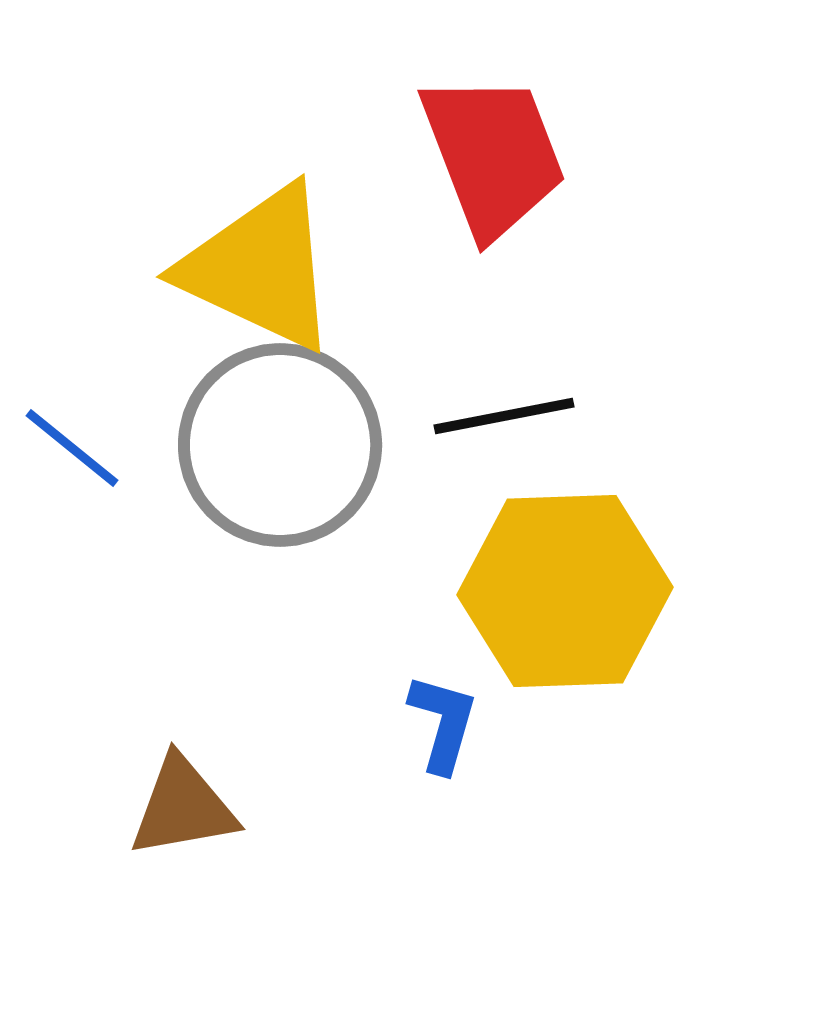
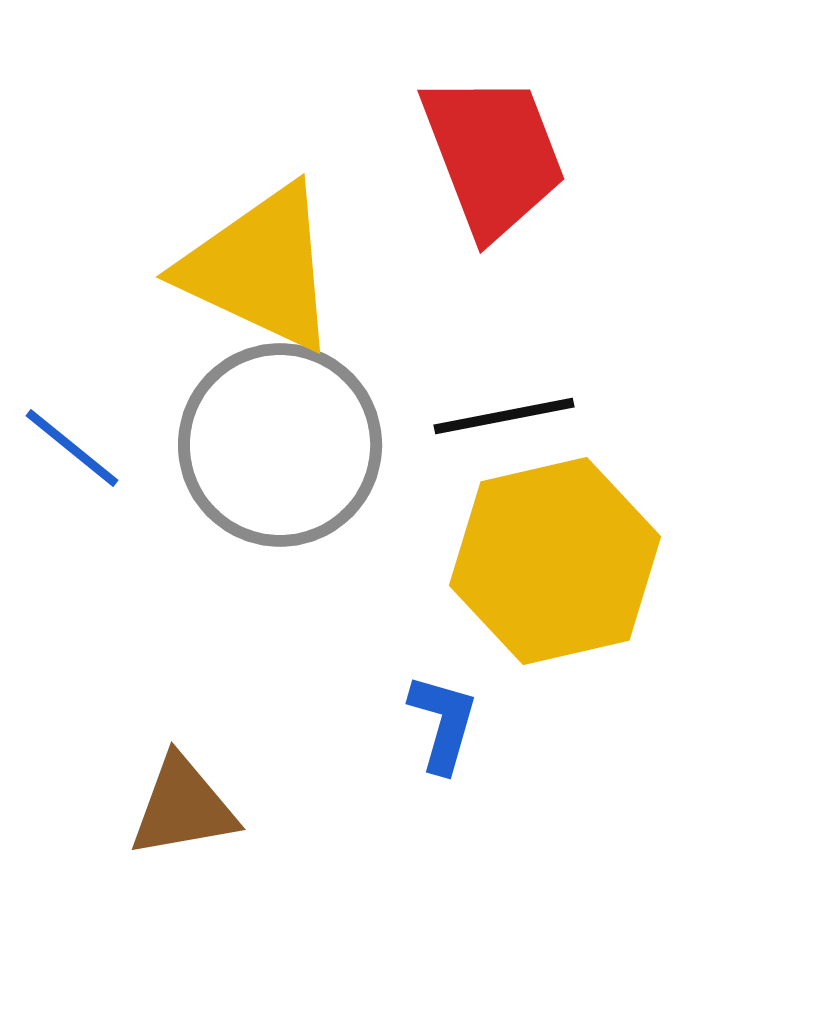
yellow hexagon: moved 10 px left, 30 px up; rotated 11 degrees counterclockwise
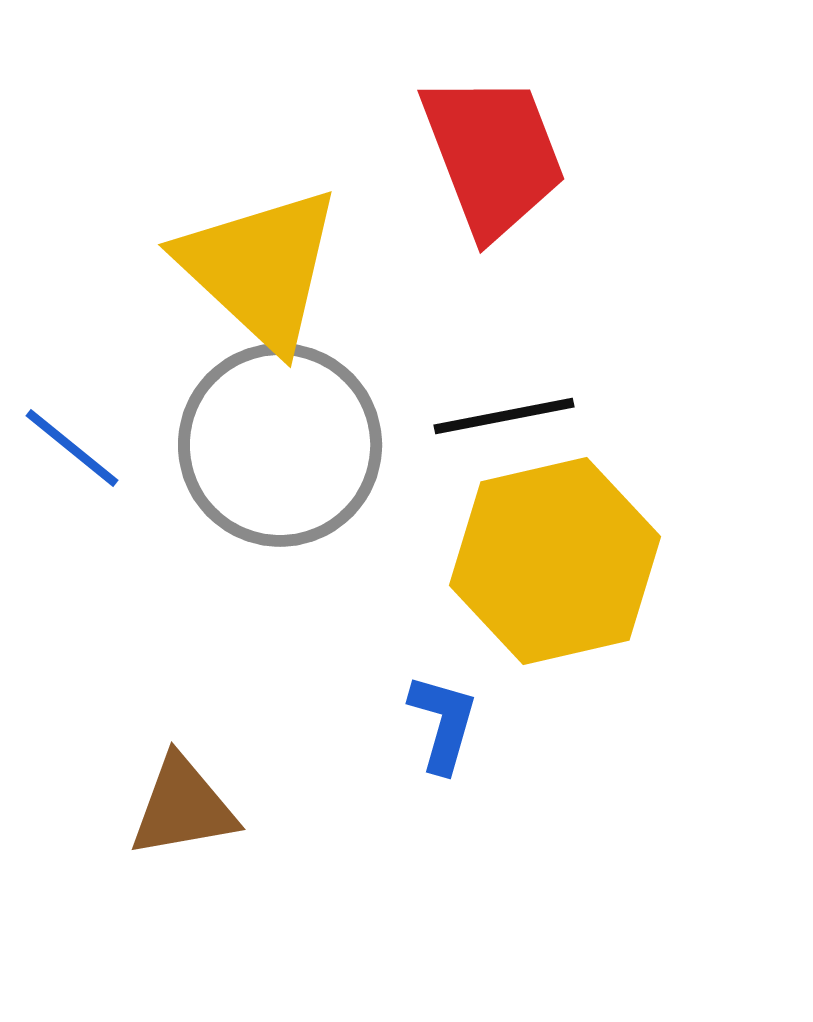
yellow triangle: rotated 18 degrees clockwise
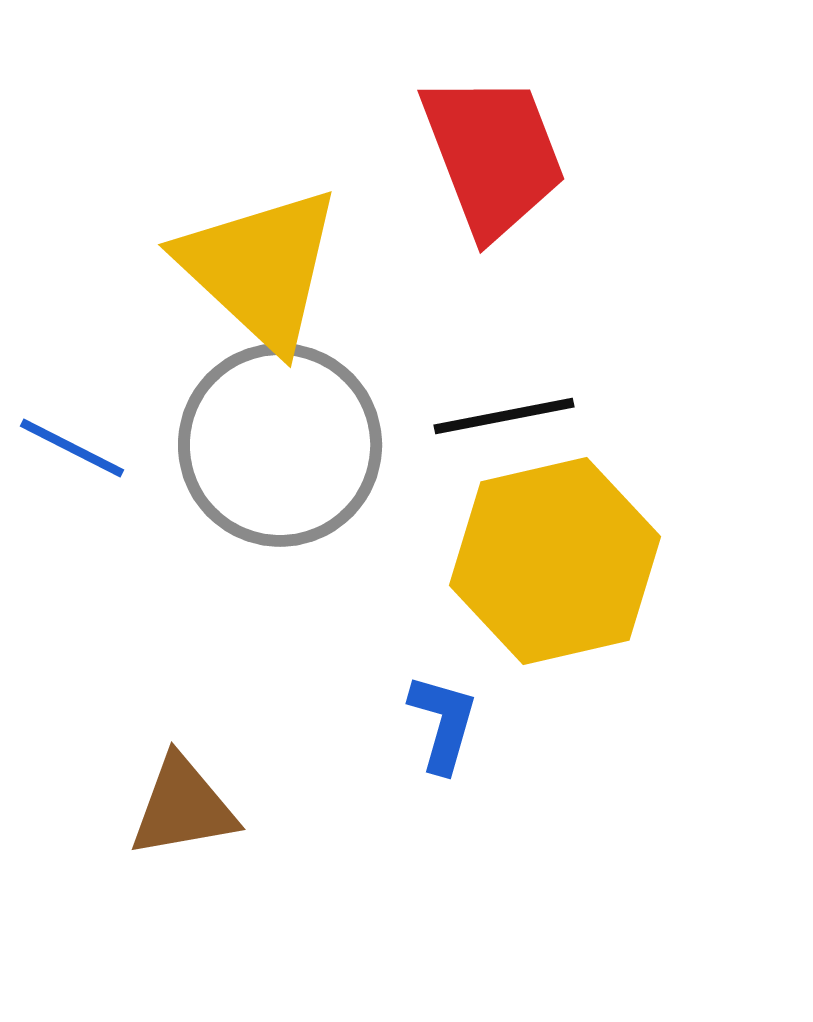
blue line: rotated 12 degrees counterclockwise
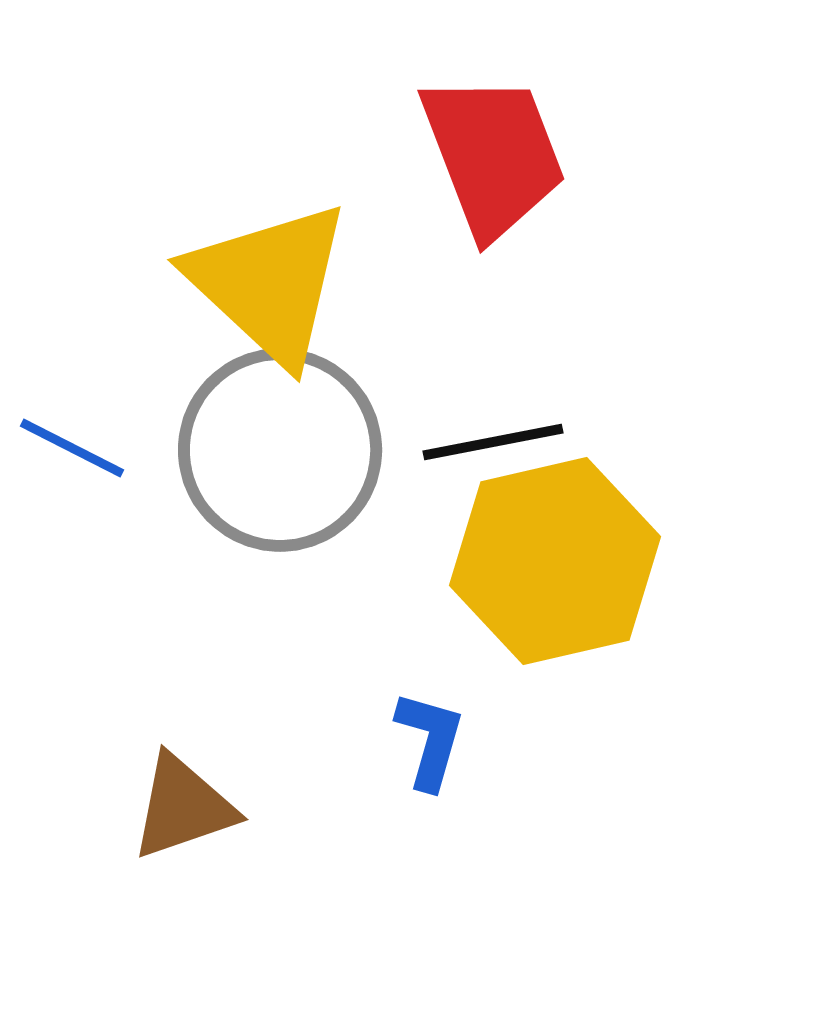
yellow triangle: moved 9 px right, 15 px down
black line: moved 11 px left, 26 px down
gray circle: moved 5 px down
blue L-shape: moved 13 px left, 17 px down
brown triangle: rotated 9 degrees counterclockwise
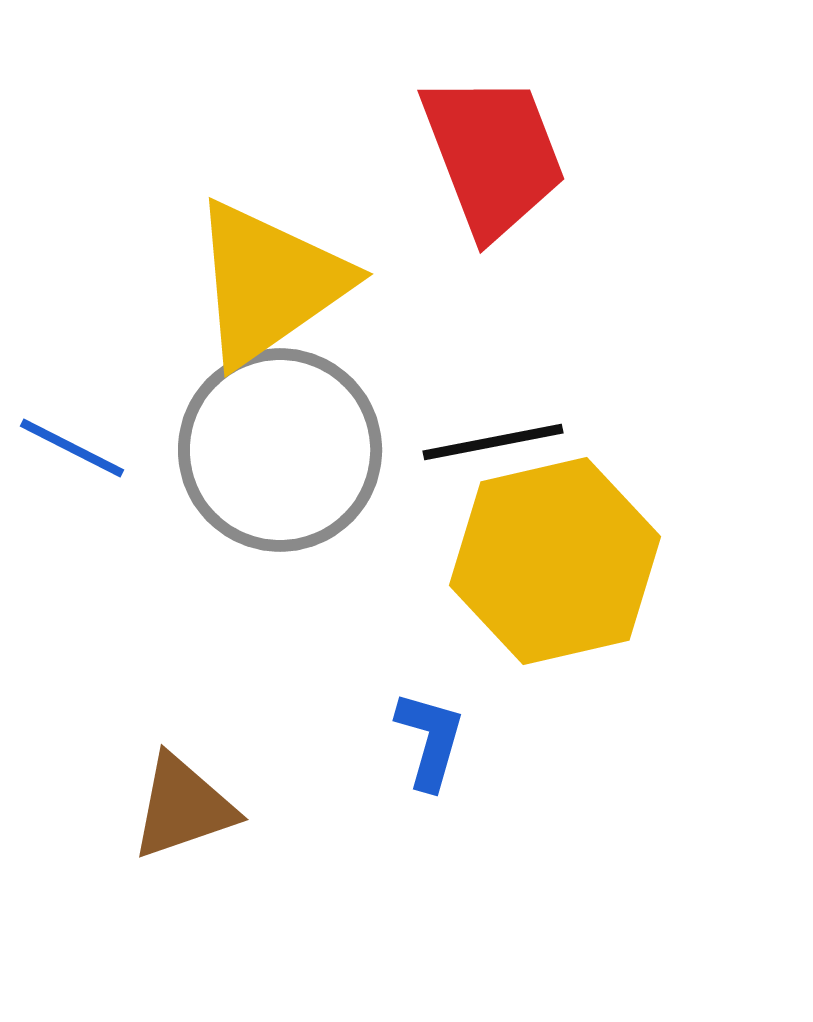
yellow triangle: rotated 42 degrees clockwise
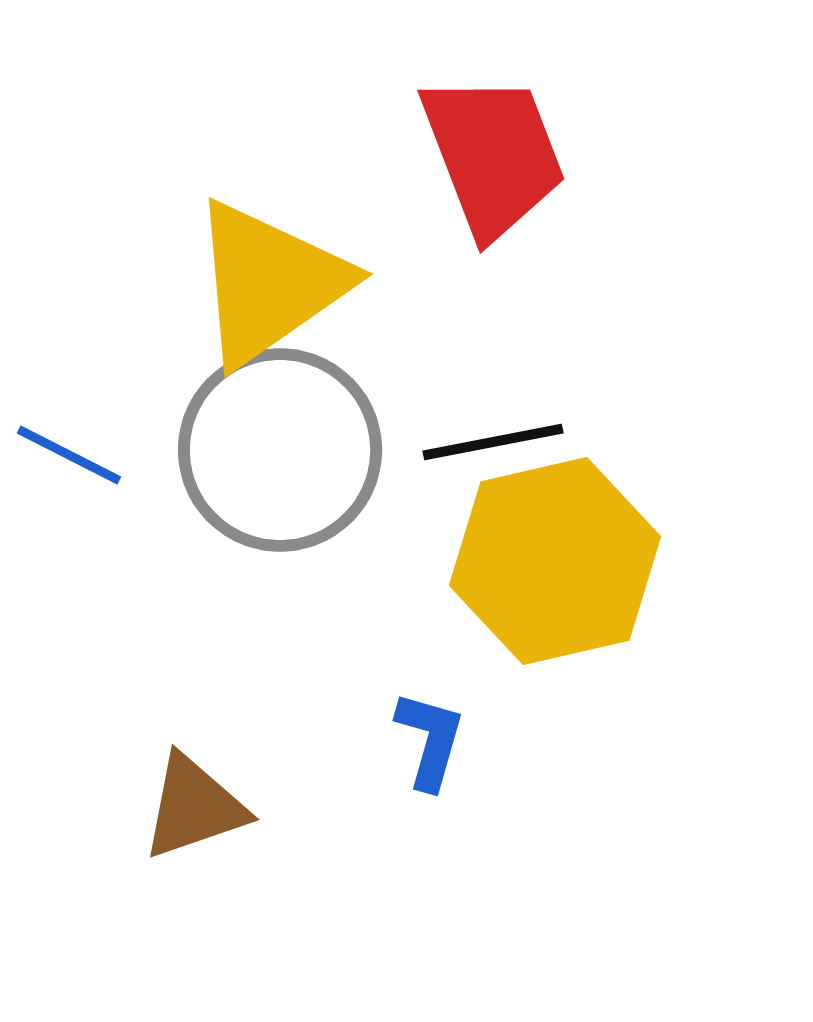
blue line: moved 3 px left, 7 px down
brown triangle: moved 11 px right
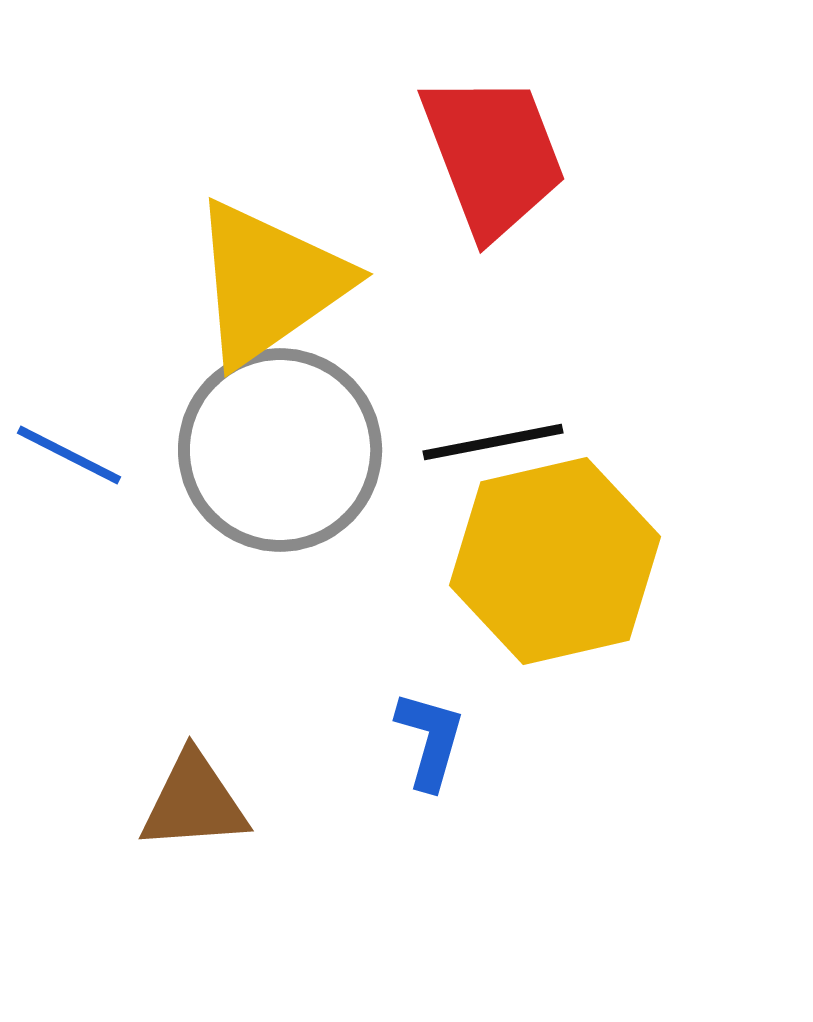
brown triangle: moved 5 px up; rotated 15 degrees clockwise
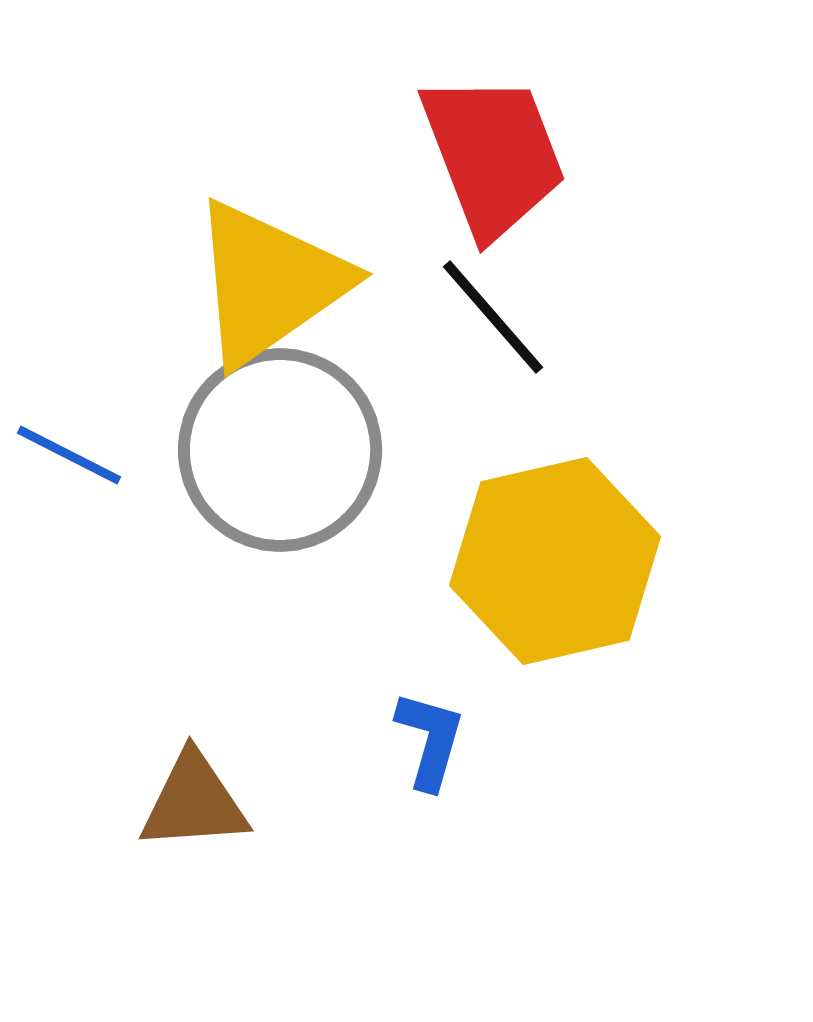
black line: moved 125 px up; rotated 60 degrees clockwise
